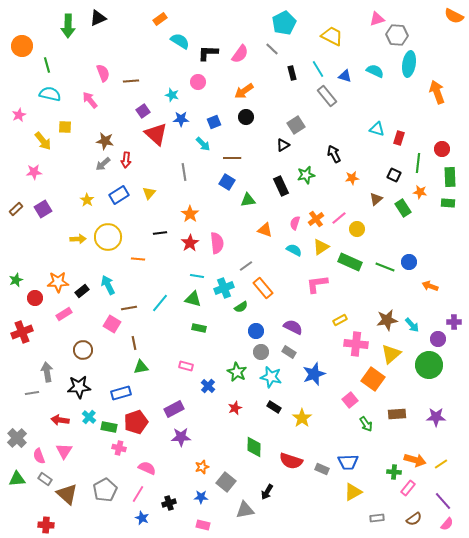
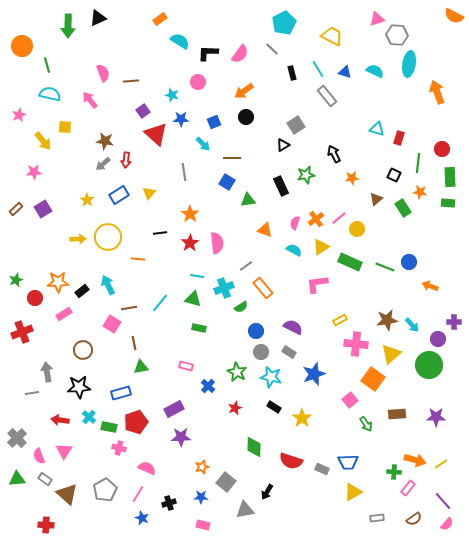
blue triangle at (345, 76): moved 4 px up
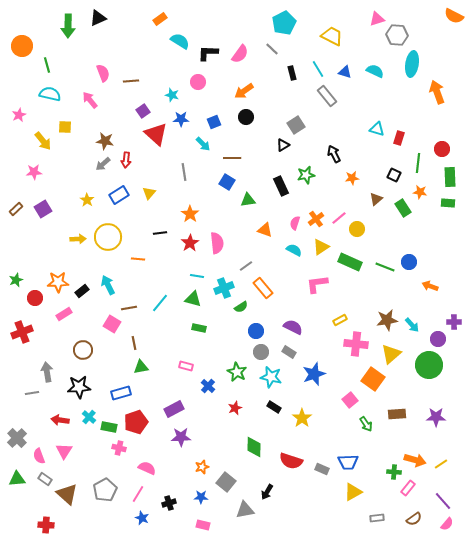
cyan ellipse at (409, 64): moved 3 px right
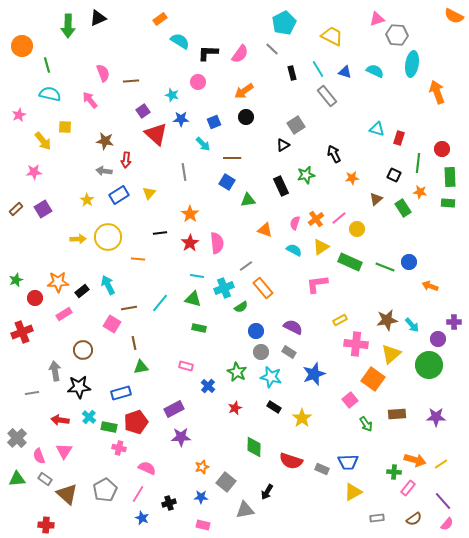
gray arrow at (103, 164): moved 1 px right, 7 px down; rotated 49 degrees clockwise
gray arrow at (47, 372): moved 8 px right, 1 px up
